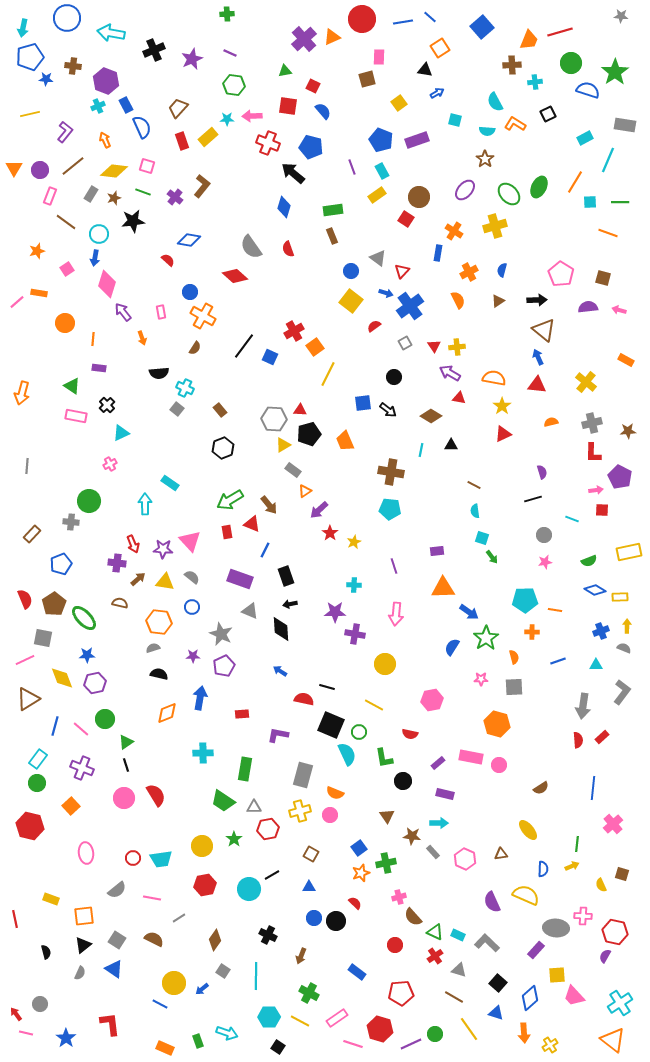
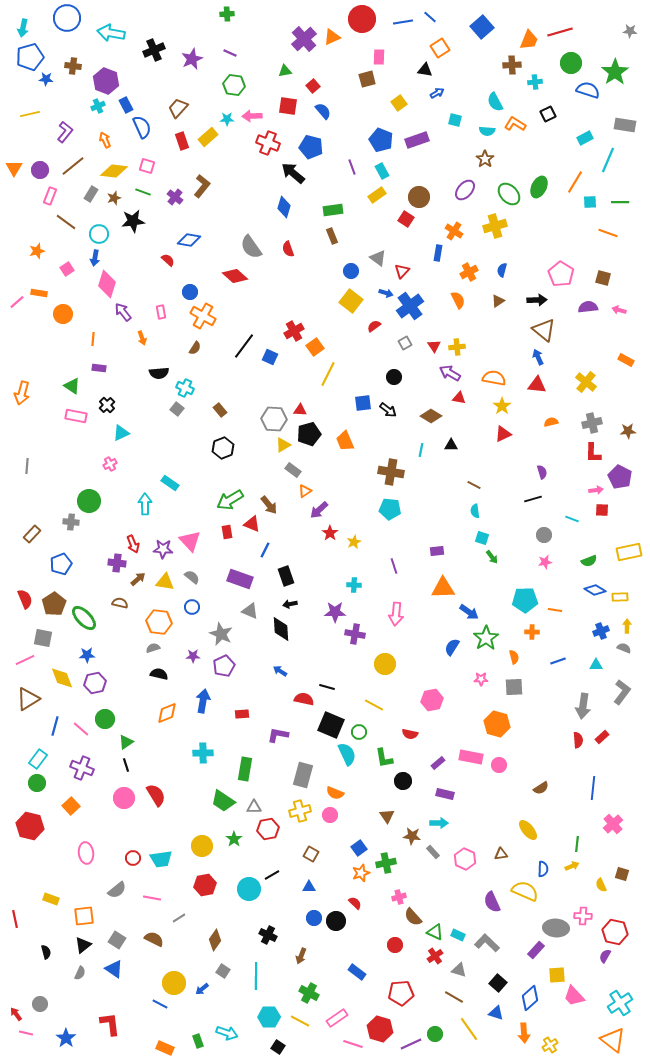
gray star at (621, 16): moved 9 px right, 15 px down
red square at (313, 86): rotated 24 degrees clockwise
orange circle at (65, 323): moved 2 px left, 9 px up
blue arrow at (200, 698): moved 3 px right, 3 px down
yellow semicircle at (526, 895): moved 1 px left, 4 px up
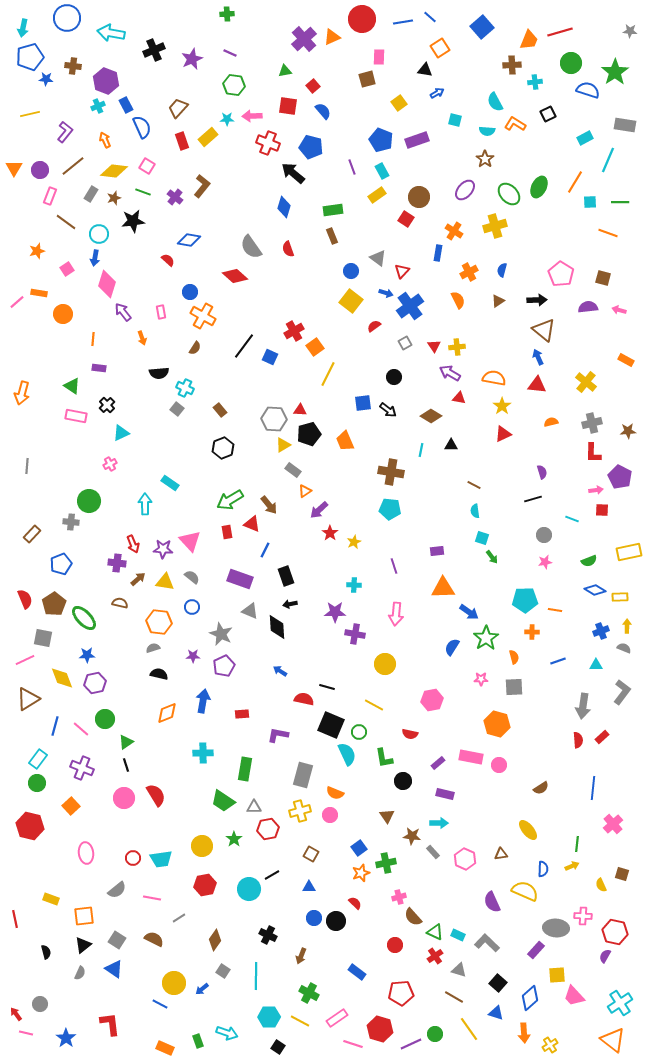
pink square at (147, 166): rotated 14 degrees clockwise
black diamond at (281, 629): moved 4 px left, 2 px up
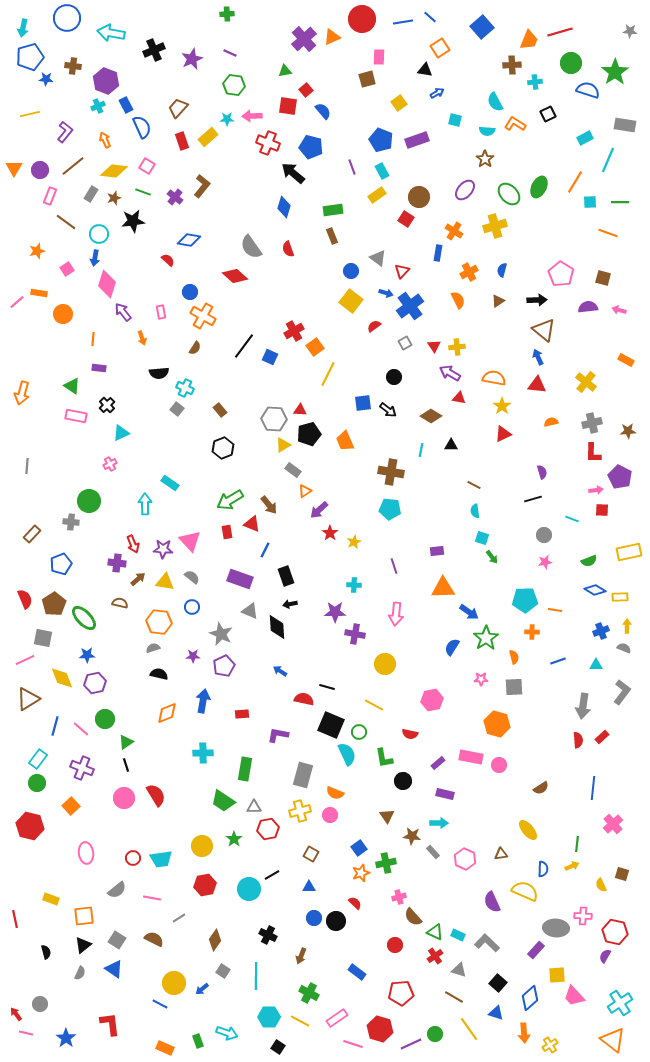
red square at (313, 86): moved 7 px left, 4 px down
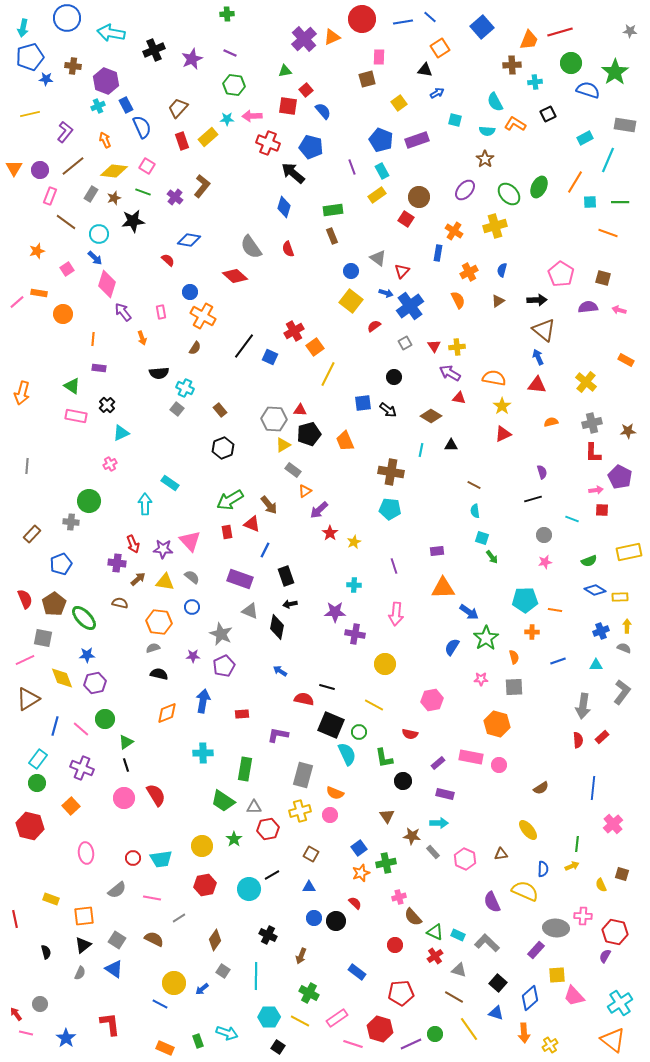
blue arrow at (95, 258): rotated 56 degrees counterclockwise
black diamond at (277, 627): rotated 15 degrees clockwise
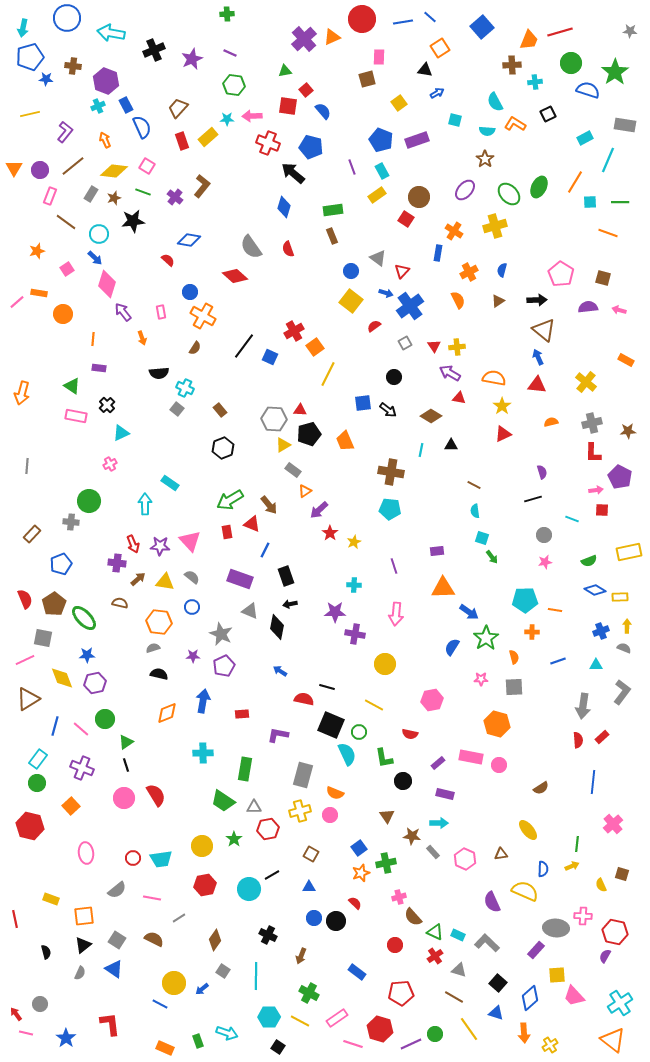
purple star at (163, 549): moved 3 px left, 3 px up
blue line at (593, 788): moved 6 px up
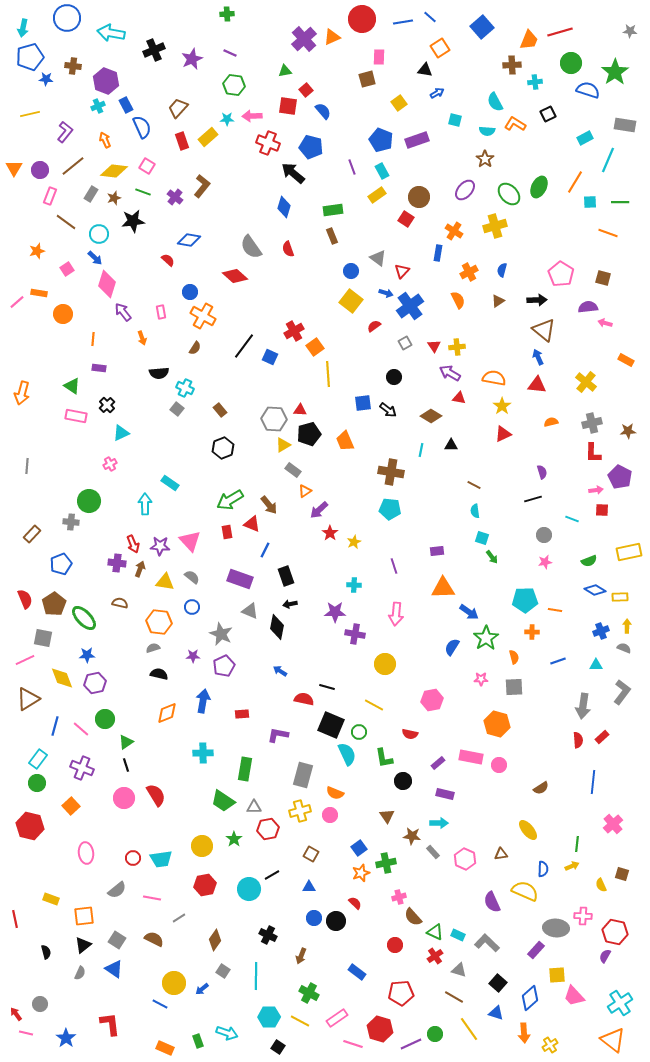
pink arrow at (619, 310): moved 14 px left, 13 px down
yellow line at (328, 374): rotated 30 degrees counterclockwise
brown arrow at (138, 579): moved 2 px right, 10 px up; rotated 28 degrees counterclockwise
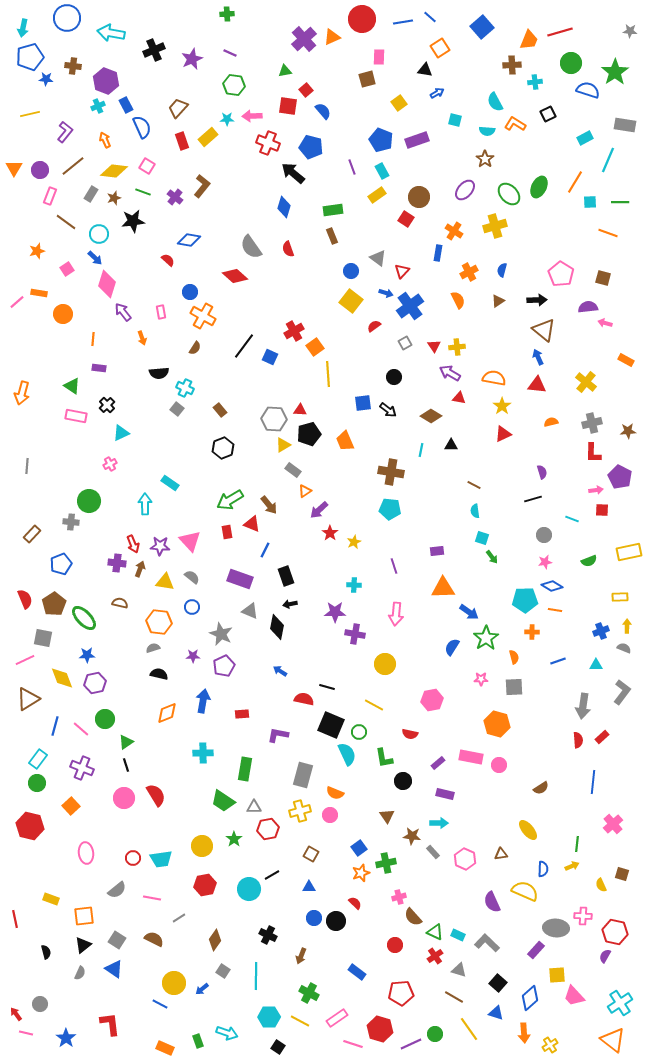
blue diamond at (595, 590): moved 43 px left, 4 px up
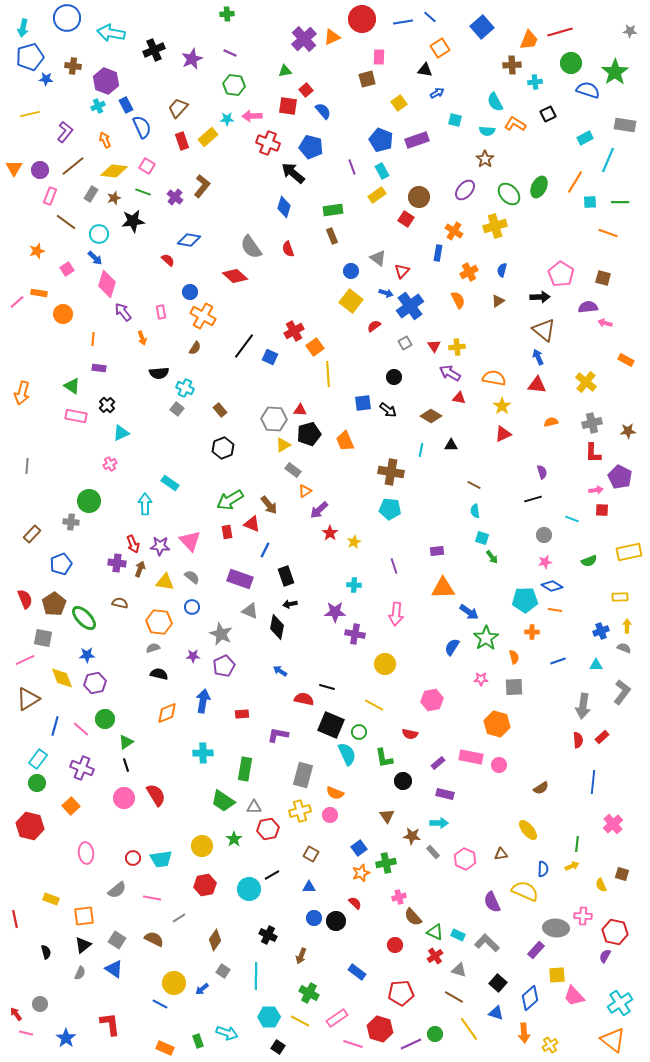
black arrow at (537, 300): moved 3 px right, 3 px up
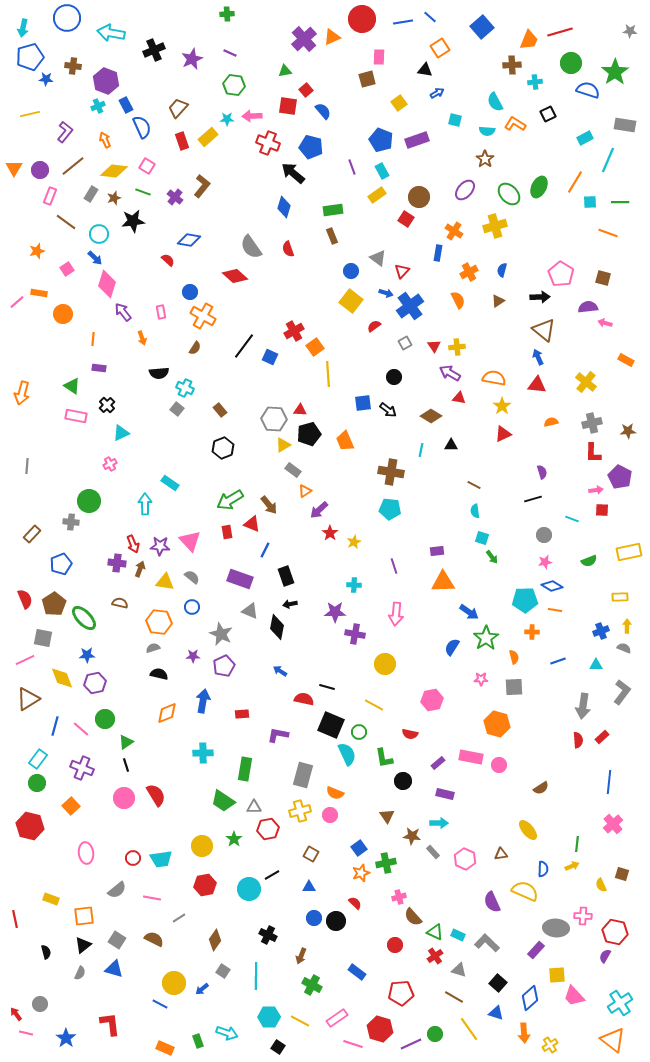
orange triangle at (443, 588): moved 6 px up
blue line at (593, 782): moved 16 px right
blue triangle at (114, 969): rotated 18 degrees counterclockwise
green cross at (309, 993): moved 3 px right, 8 px up
